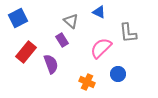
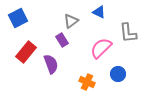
gray triangle: rotated 42 degrees clockwise
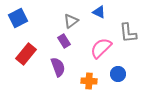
purple rectangle: moved 2 px right, 1 px down
red rectangle: moved 2 px down
purple semicircle: moved 7 px right, 3 px down
orange cross: moved 2 px right, 1 px up; rotated 21 degrees counterclockwise
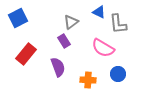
gray triangle: moved 1 px down
gray L-shape: moved 10 px left, 9 px up
pink semicircle: moved 2 px right; rotated 105 degrees counterclockwise
orange cross: moved 1 px left, 1 px up
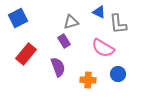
gray triangle: rotated 21 degrees clockwise
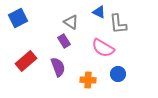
gray triangle: rotated 49 degrees clockwise
red rectangle: moved 7 px down; rotated 10 degrees clockwise
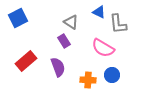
blue circle: moved 6 px left, 1 px down
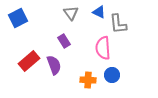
gray triangle: moved 9 px up; rotated 21 degrees clockwise
pink semicircle: rotated 55 degrees clockwise
red rectangle: moved 3 px right
purple semicircle: moved 4 px left, 2 px up
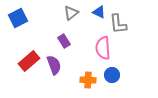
gray triangle: rotated 28 degrees clockwise
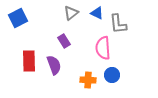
blue triangle: moved 2 px left, 1 px down
red rectangle: rotated 50 degrees counterclockwise
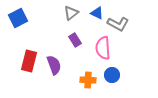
gray L-shape: rotated 55 degrees counterclockwise
purple rectangle: moved 11 px right, 1 px up
red rectangle: rotated 15 degrees clockwise
